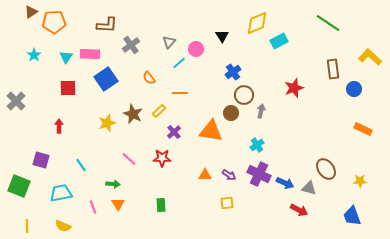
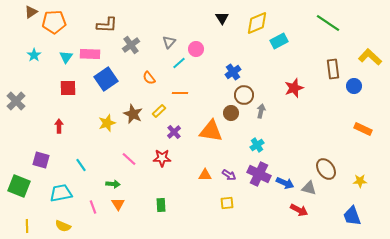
black triangle at (222, 36): moved 18 px up
blue circle at (354, 89): moved 3 px up
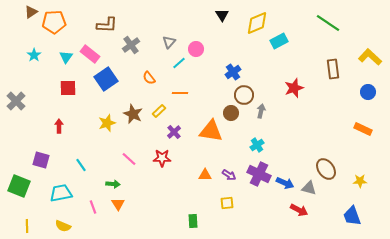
black triangle at (222, 18): moved 3 px up
pink rectangle at (90, 54): rotated 36 degrees clockwise
blue circle at (354, 86): moved 14 px right, 6 px down
green rectangle at (161, 205): moved 32 px right, 16 px down
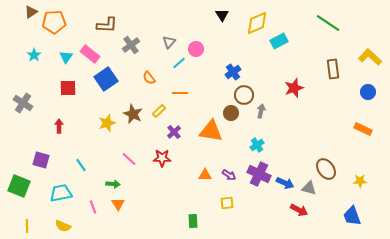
gray cross at (16, 101): moved 7 px right, 2 px down; rotated 12 degrees counterclockwise
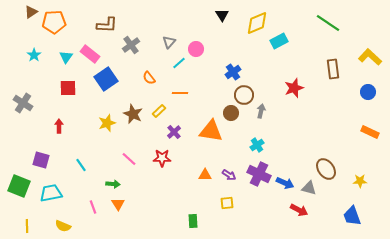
orange rectangle at (363, 129): moved 7 px right, 3 px down
cyan trapezoid at (61, 193): moved 10 px left
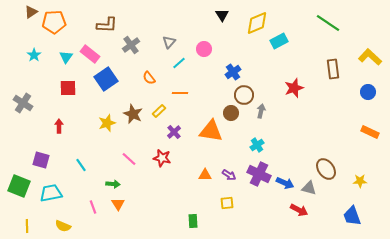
pink circle at (196, 49): moved 8 px right
red star at (162, 158): rotated 12 degrees clockwise
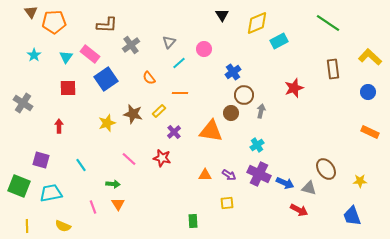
brown triangle at (31, 12): rotated 32 degrees counterclockwise
brown star at (133, 114): rotated 12 degrees counterclockwise
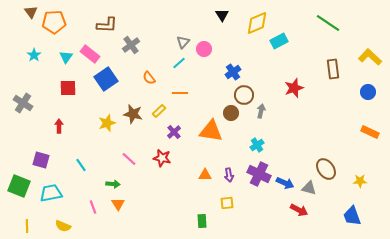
gray triangle at (169, 42): moved 14 px right
purple arrow at (229, 175): rotated 48 degrees clockwise
green rectangle at (193, 221): moved 9 px right
